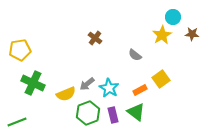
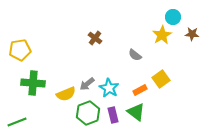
green cross: rotated 20 degrees counterclockwise
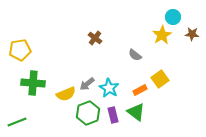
yellow square: moved 1 px left
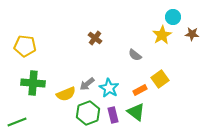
yellow pentagon: moved 5 px right, 4 px up; rotated 15 degrees clockwise
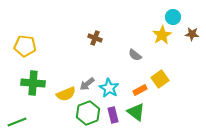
brown cross: rotated 16 degrees counterclockwise
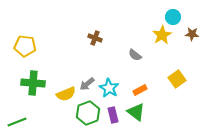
yellow square: moved 17 px right
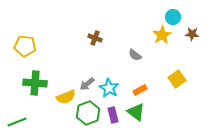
green cross: moved 2 px right
yellow semicircle: moved 3 px down
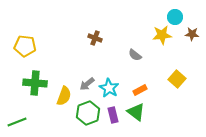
cyan circle: moved 2 px right
yellow star: rotated 24 degrees clockwise
yellow square: rotated 12 degrees counterclockwise
yellow semicircle: moved 2 px left, 1 px up; rotated 48 degrees counterclockwise
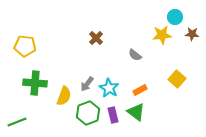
brown cross: moved 1 px right; rotated 24 degrees clockwise
gray arrow: rotated 14 degrees counterclockwise
